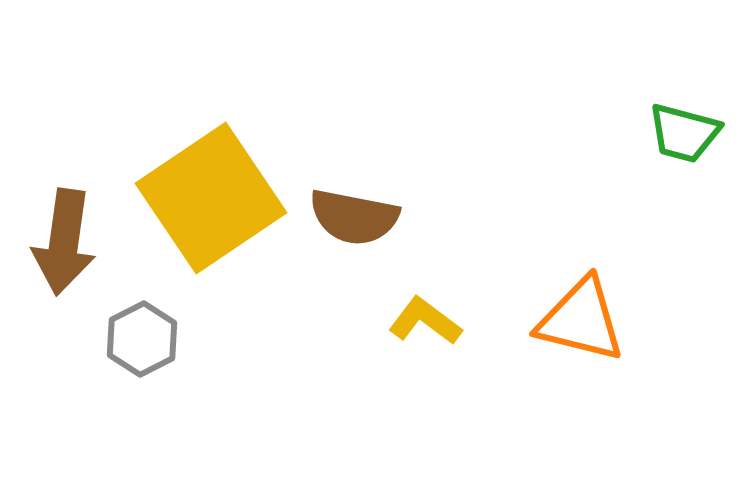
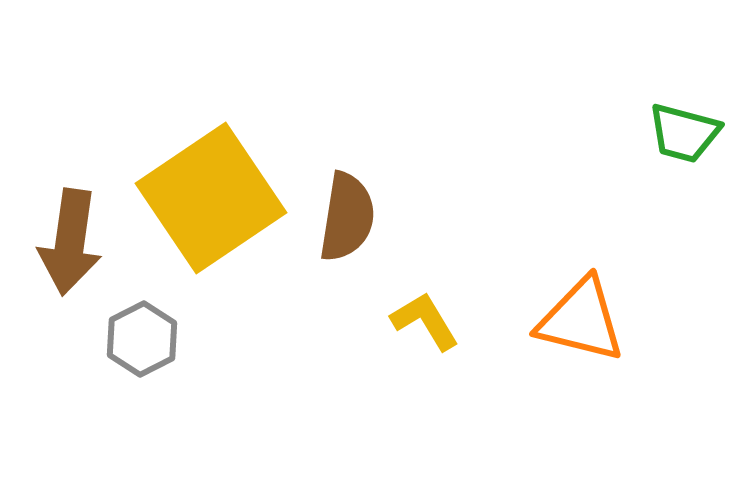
brown semicircle: moved 7 px left; rotated 92 degrees counterclockwise
brown arrow: moved 6 px right
yellow L-shape: rotated 22 degrees clockwise
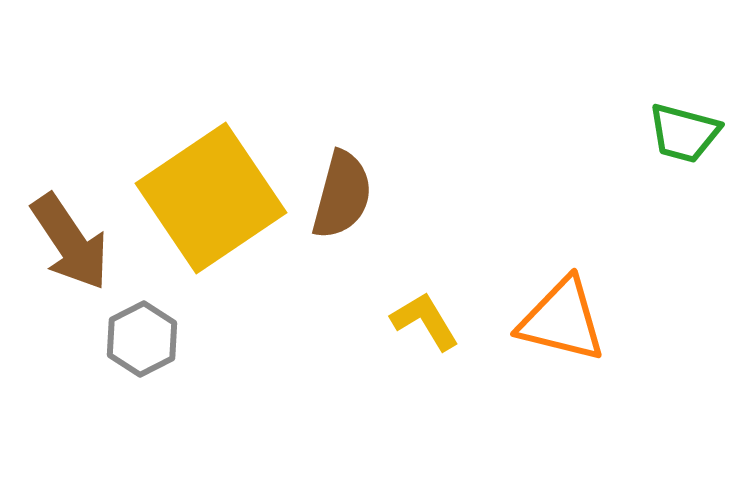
brown semicircle: moved 5 px left, 22 px up; rotated 6 degrees clockwise
brown arrow: rotated 42 degrees counterclockwise
orange triangle: moved 19 px left
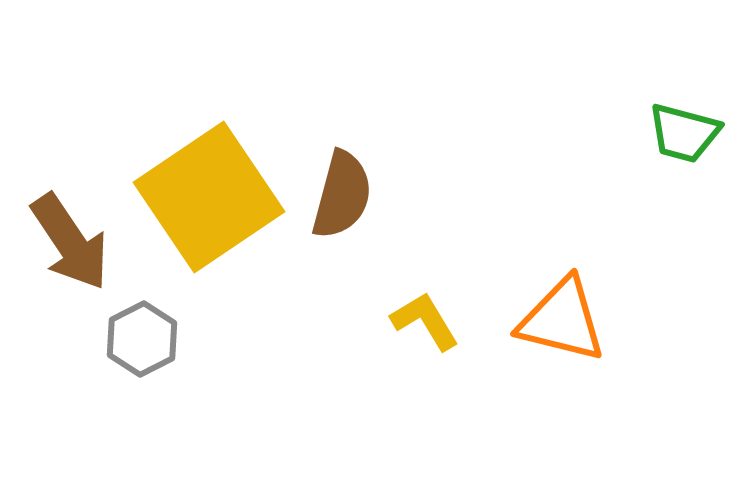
yellow square: moved 2 px left, 1 px up
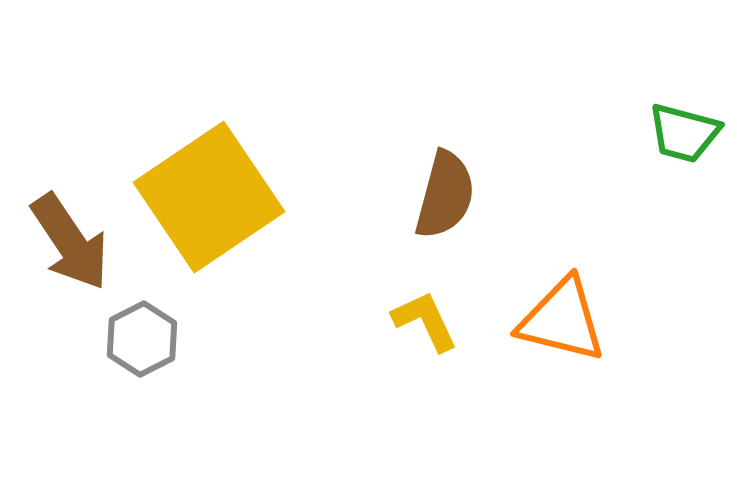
brown semicircle: moved 103 px right
yellow L-shape: rotated 6 degrees clockwise
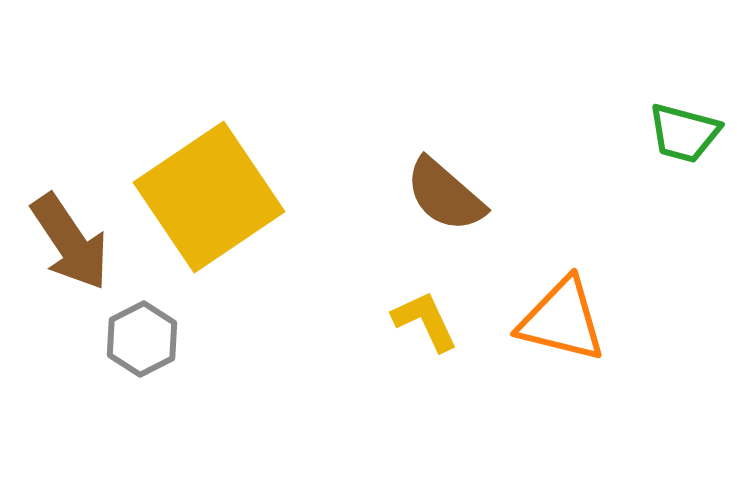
brown semicircle: rotated 116 degrees clockwise
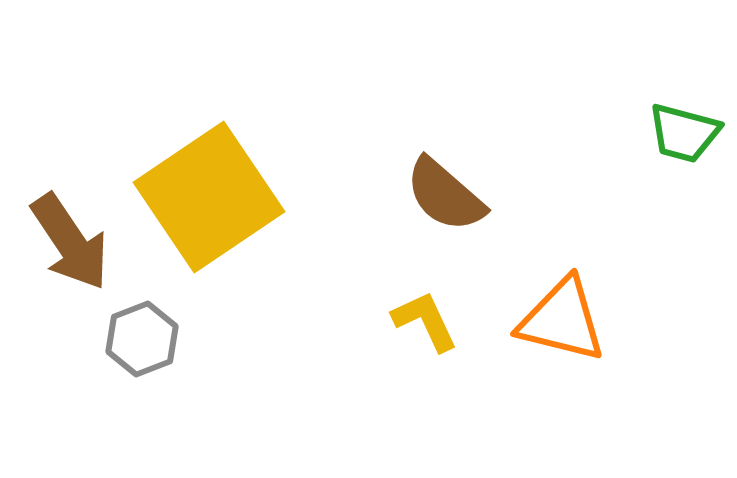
gray hexagon: rotated 6 degrees clockwise
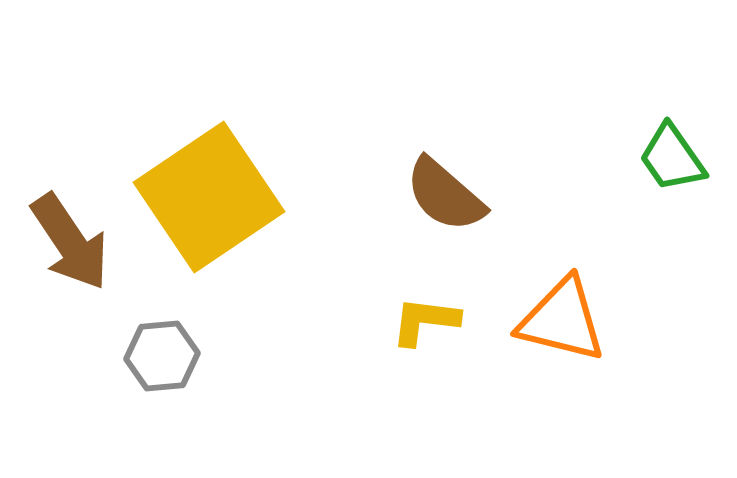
green trapezoid: moved 12 px left, 25 px down; rotated 40 degrees clockwise
yellow L-shape: rotated 58 degrees counterclockwise
gray hexagon: moved 20 px right, 17 px down; rotated 16 degrees clockwise
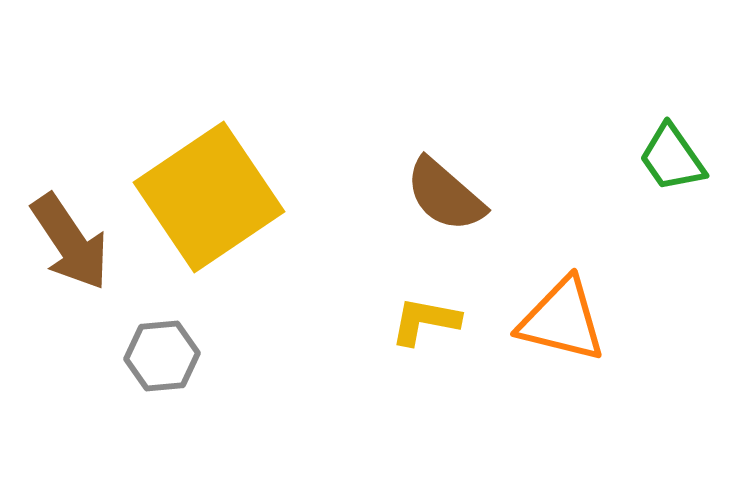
yellow L-shape: rotated 4 degrees clockwise
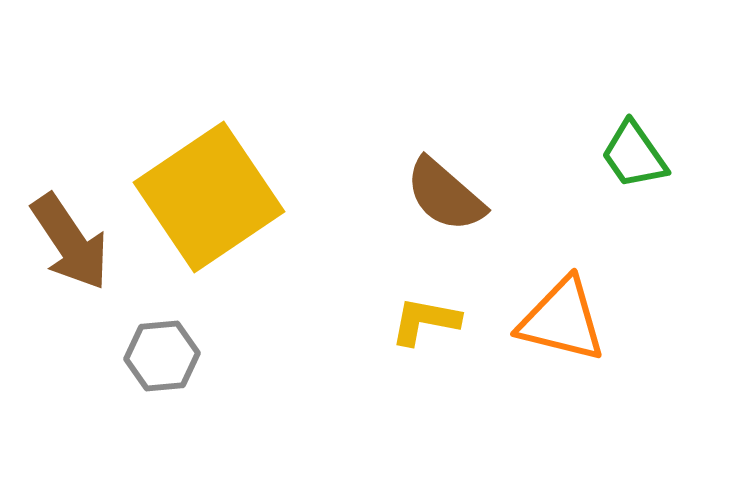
green trapezoid: moved 38 px left, 3 px up
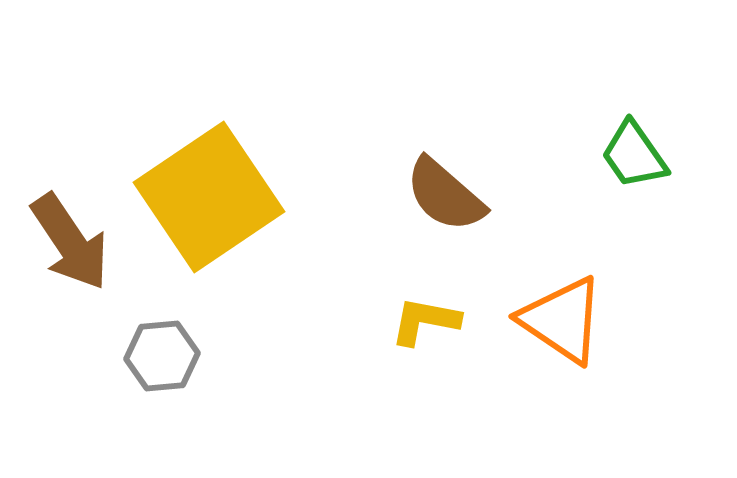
orange triangle: rotated 20 degrees clockwise
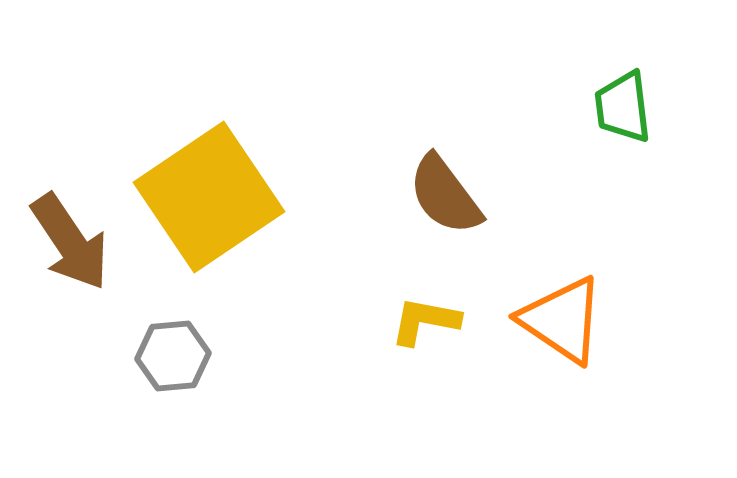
green trapezoid: moved 11 px left, 48 px up; rotated 28 degrees clockwise
brown semicircle: rotated 12 degrees clockwise
gray hexagon: moved 11 px right
